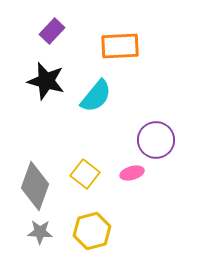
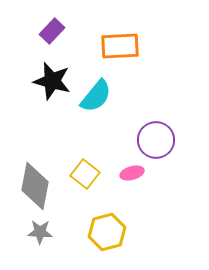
black star: moved 6 px right
gray diamond: rotated 9 degrees counterclockwise
yellow hexagon: moved 15 px right, 1 px down
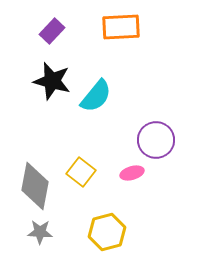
orange rectangle: moved 1 px right, 19 px up
yellow square: moved 4 px left, 2 px up
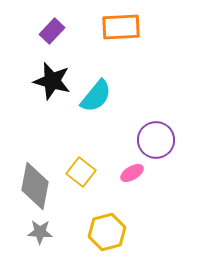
pink ellipse: rotated 15 degrees counterclockwise
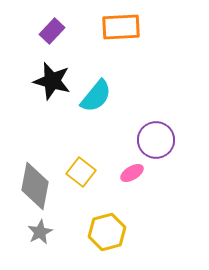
gray star: rotated 30 degrees counterclockwise
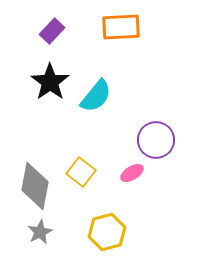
black star: moved 2 px left, 1 px down; rotated 21 degrees clockwise
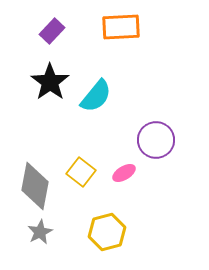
pink ellipse: moved 8 px left
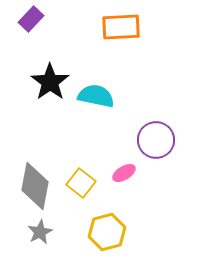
purple rectangle: moved 21 px left, 12 px up
cyan semicircle: rotated 117 degrees counterclockwise
yellow square: moved 11 px down
